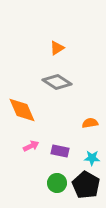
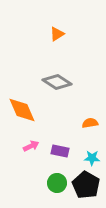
orange triangle: moved 14 px up
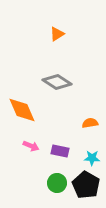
pink arrow: rotated 49 degrees clockwise
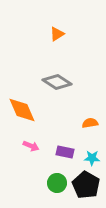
purple rectangle: moved 5 px right, 1 px down
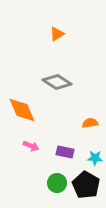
cyan star: moved 3 px right
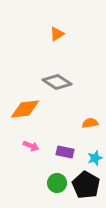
orange diamond: moved 3 px right, 1 px up; rotated 72 degrees counterclockwise
cyan star: rotated 21 degrees counterclockwise
